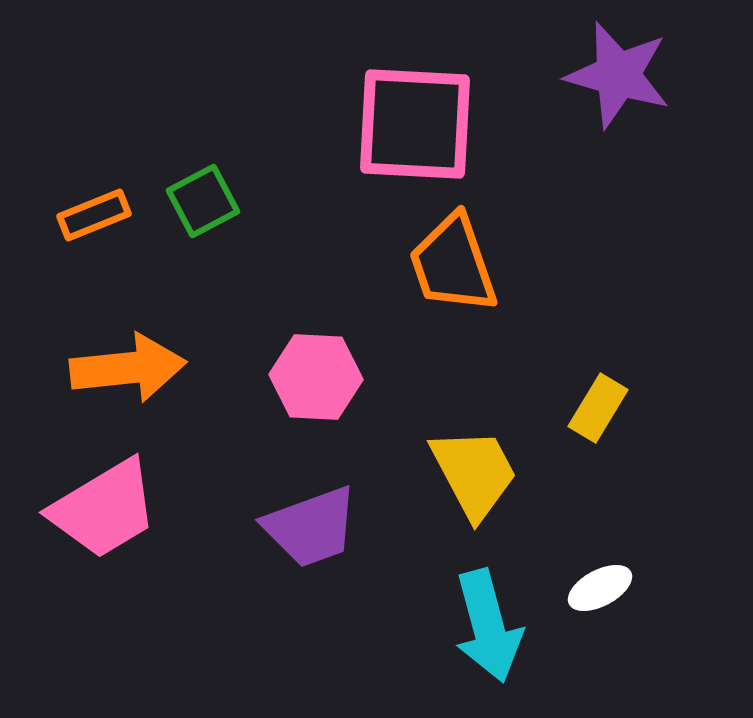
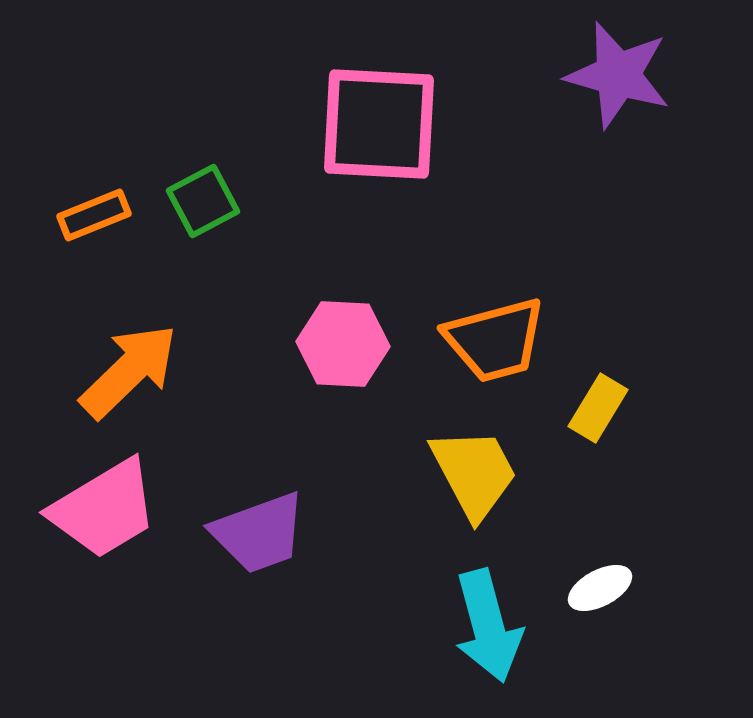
pink square: moved 36 px left
orange trapezoid: moved 42 px right, 76 px down; rotated 86 degrees counterclockwise
orange arrow: moved 1 px right, 3 px down; rotated 38 degrees counterclockwise
pink hexagon: moved 27 px right, 33 px up
purple trapezoid: moved 52 px left, 6 px down
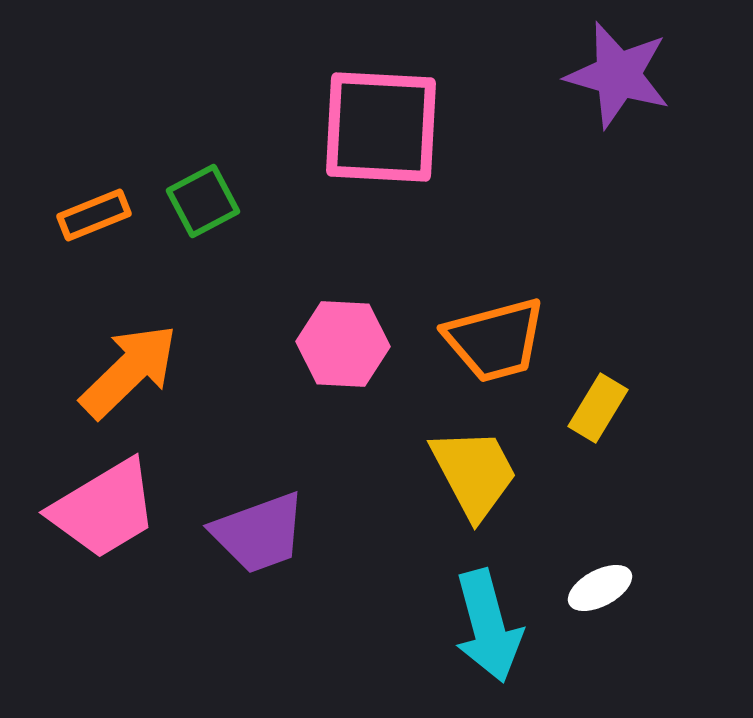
pink square: moved 2 px right, 3 px down
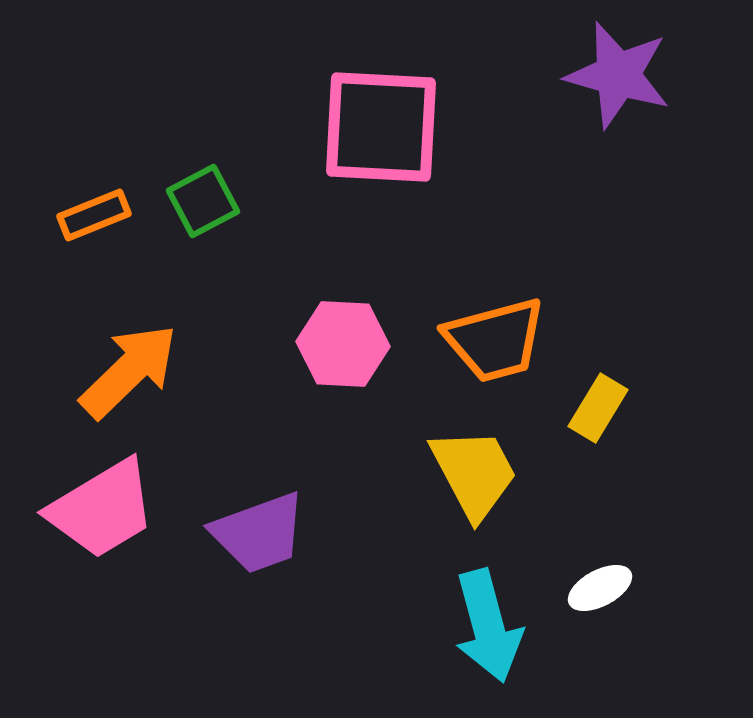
pink trapezoid: moved 2 px left
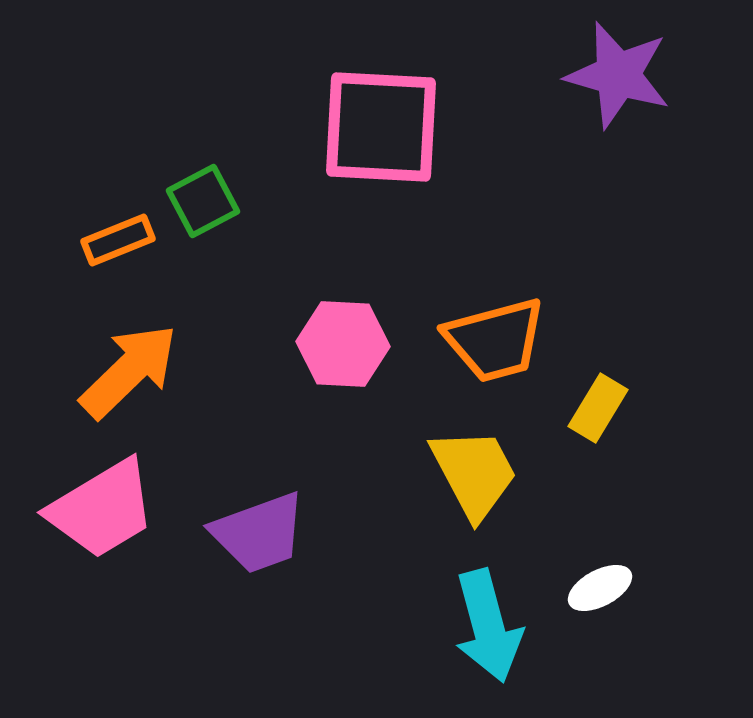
orange rectangle: moved 24 px right, 25 px down
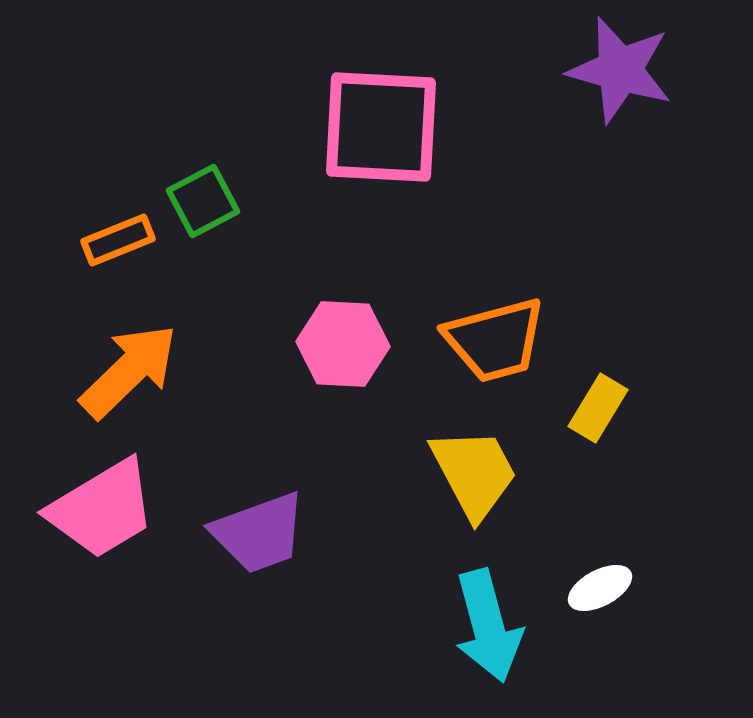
purple star: moved 2 px right, 5 px up
